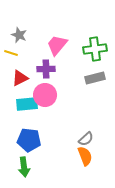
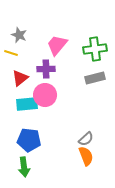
red triangle: rotated 12 degrees counterclockwise
orange semicircle: moved 1 px right
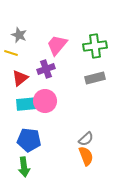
green cross: moved 3 px up
purple cross: rotated 18 degrees counterclockwise
pink circle: moved 6 px down
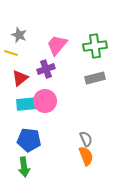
gray semicircle: rotated 70 degrees counterclockwise
